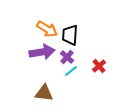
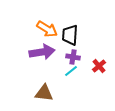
purple cross: moved 6 px right; rotated 32 degrees counterclockwise
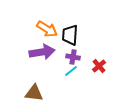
brown triangle: moved 10 px left
